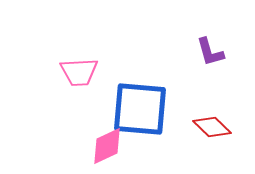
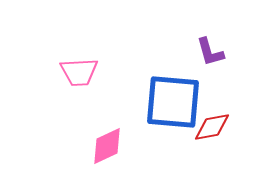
blue square: moved 33 px right, 7 px up
red diamond: rotated 54 degrees counterclockwise
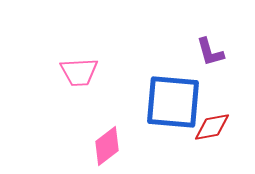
pink diamond: rotated 12 degrees counterclockwise
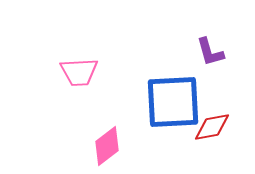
blue square: rotated 8 degrees counterclockwise
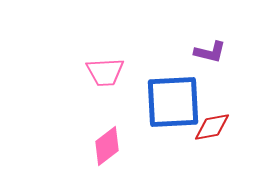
purple L-shape: rotated 60 degrees counterclockwise
pink trapezoid: moved 26 px right
